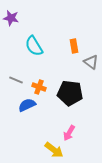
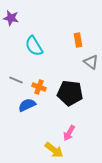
orange rectangle: moved 4 px right, 6 px up
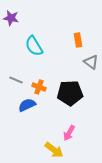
black pentagon: rotated 10 degrees counterclockwise
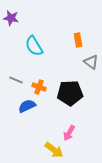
blue semicircle: moved 1 px down
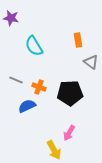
yellow arrow: rotated 24 degrees clockwise
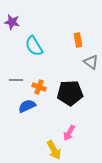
purple star: moved 1 px right, 4 px down
gray line: rotated 24 degrees counterclockwise
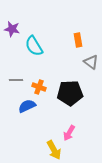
purple star: moved 7 px down
